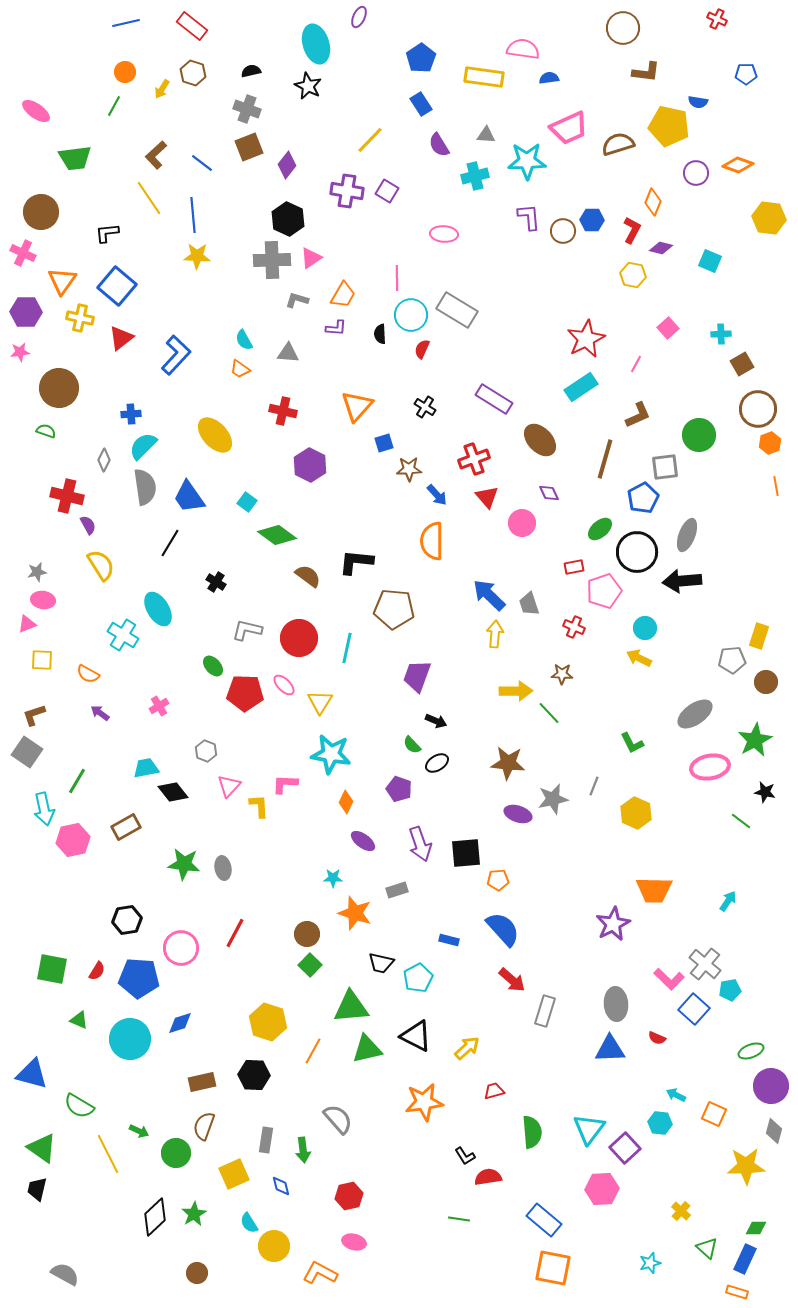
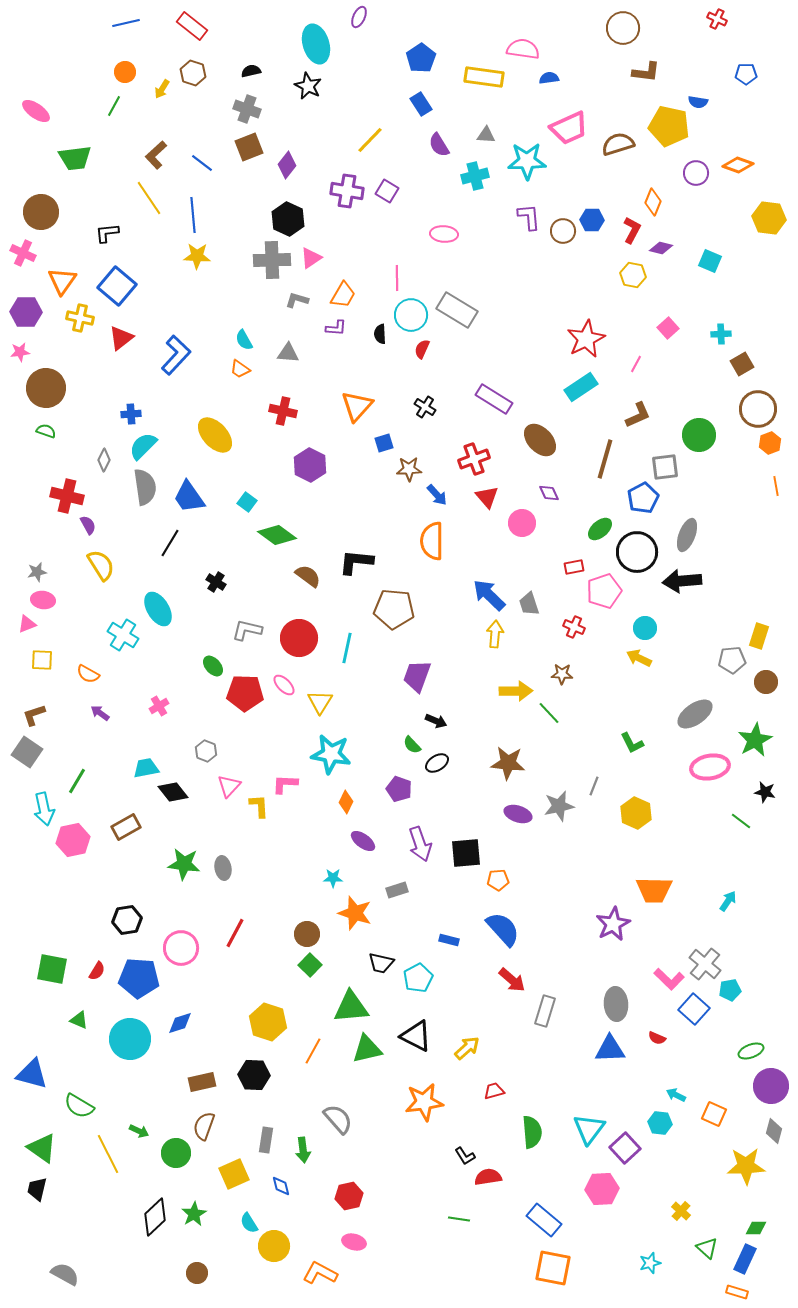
brown circle at (59, 388): moved 13 px left
gray star at (553, 799): moved 6 px right, 7 px down
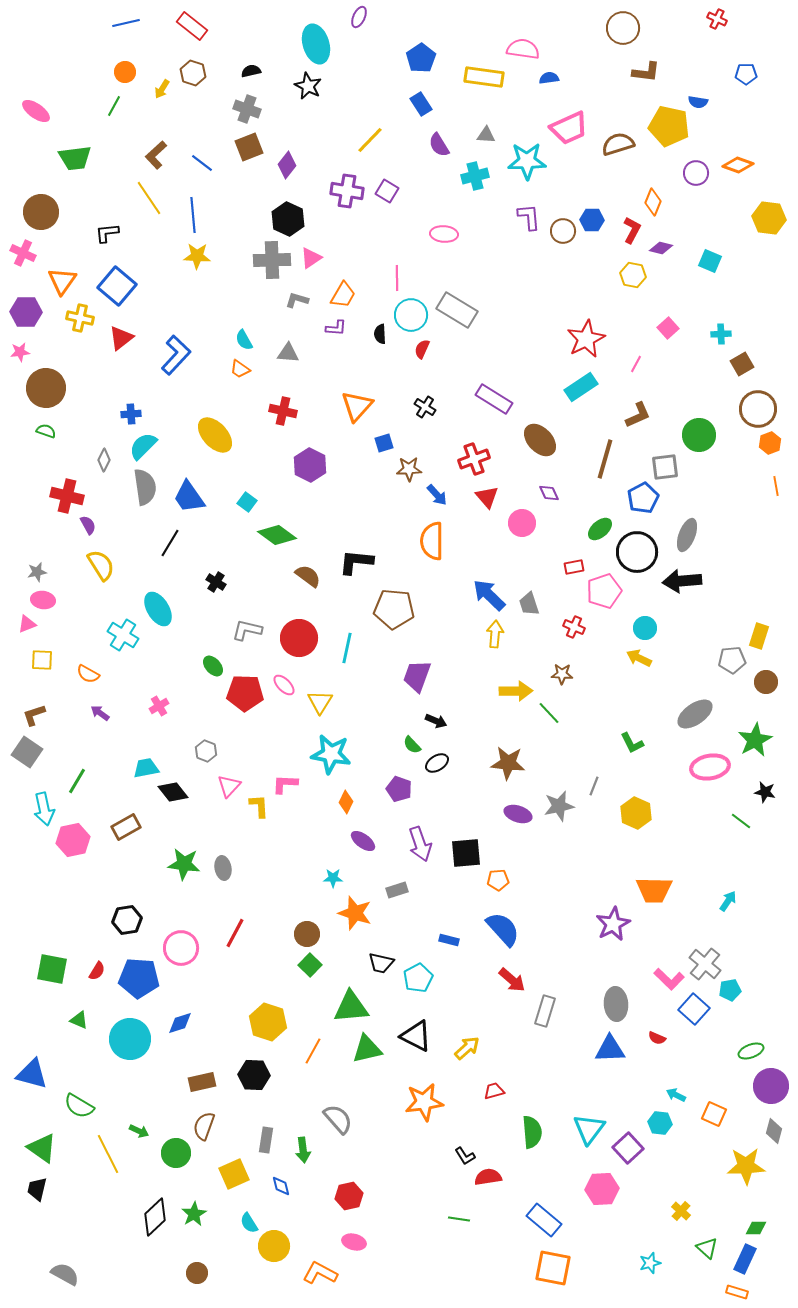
purple square at (625, 1148): moved 3 px right
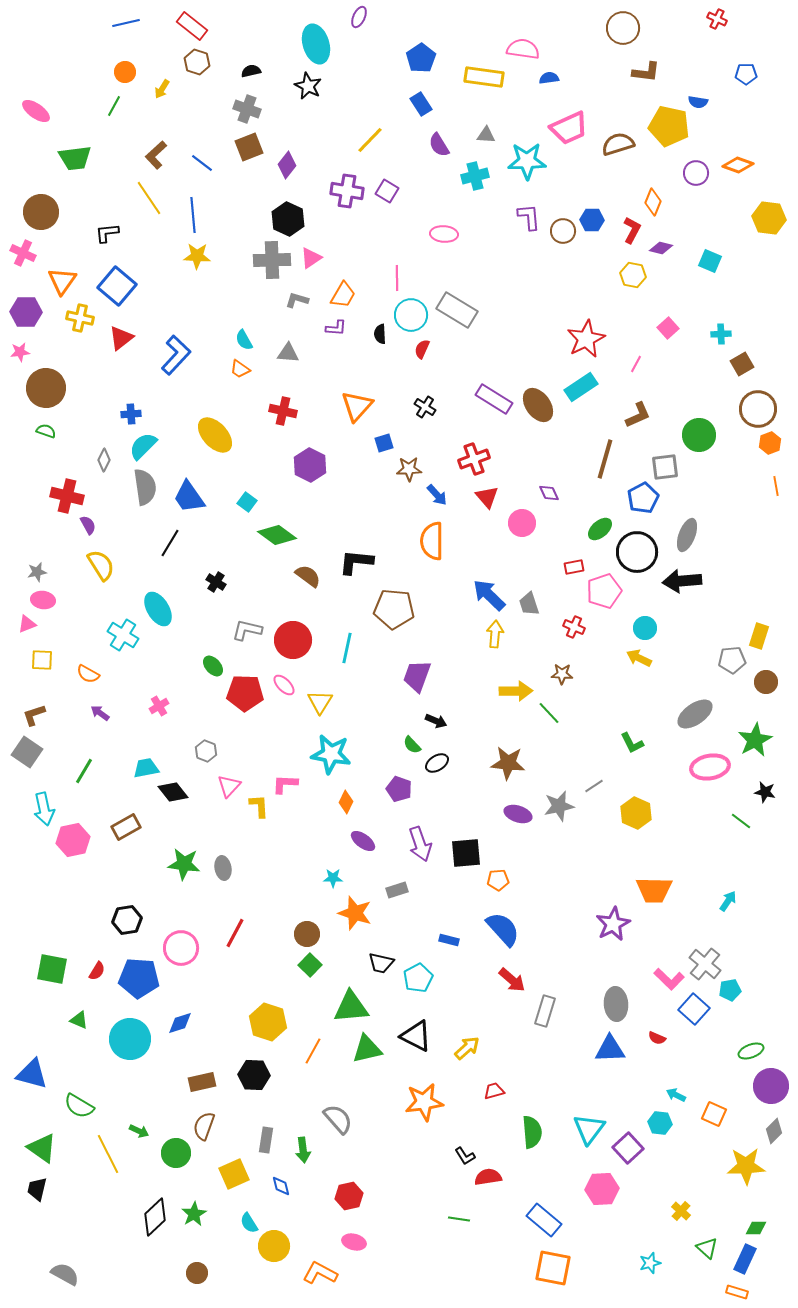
brown hexagon at (193, 73): moved 4 px right, 11 px up
brown ellipse at (540, 440): moved 2 px left, 35 px up; rotated 8 degrees clockwise
red circle at (299, 638): moved 6 px left, 2 px down
green line at (77, 781): moved 7 px right, 10 px up
gray line at (594, 786): rotated 36 degrees clockwise
gray diamond at (774, 1131): rotated 30 degrees clockwise
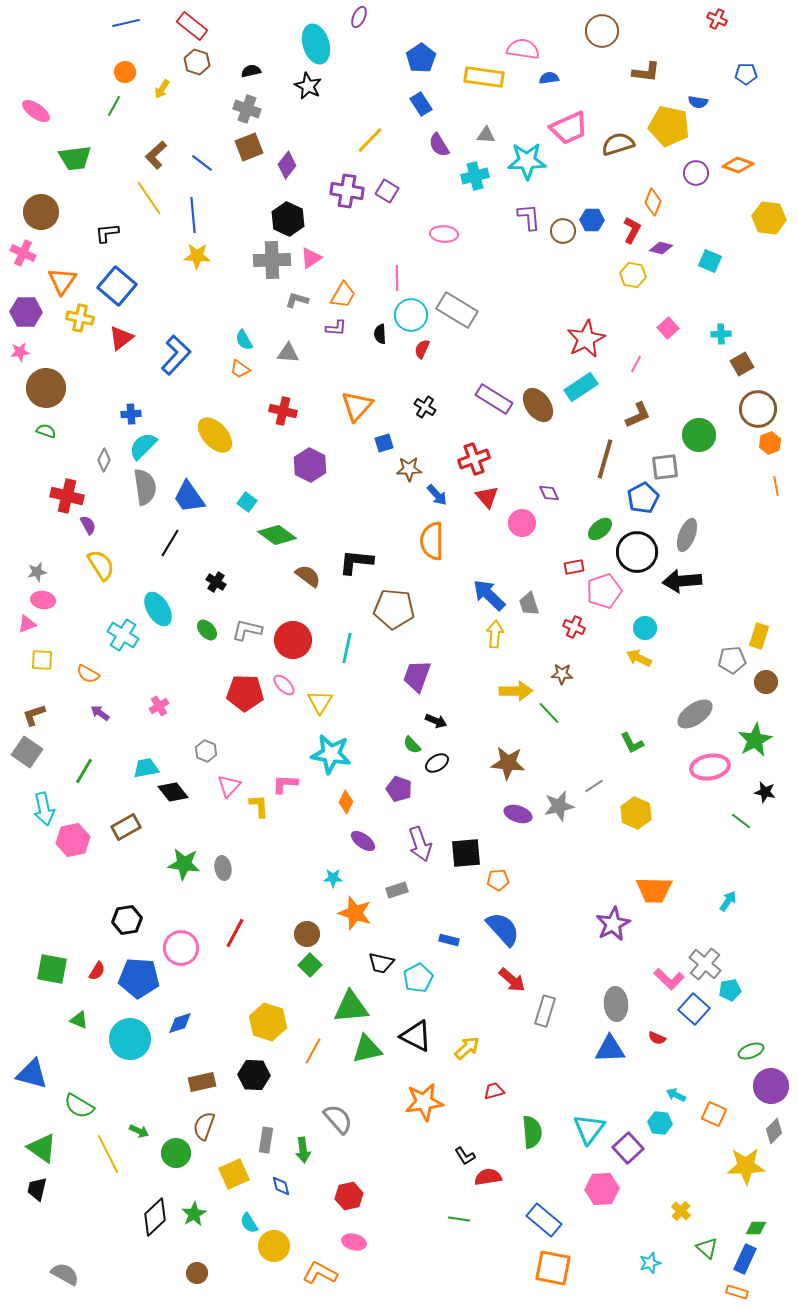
brown circle at (623, 28): moved 21 px left, 3 px down
green ellipse at (213, 666): moved 6 px left, 36 px up
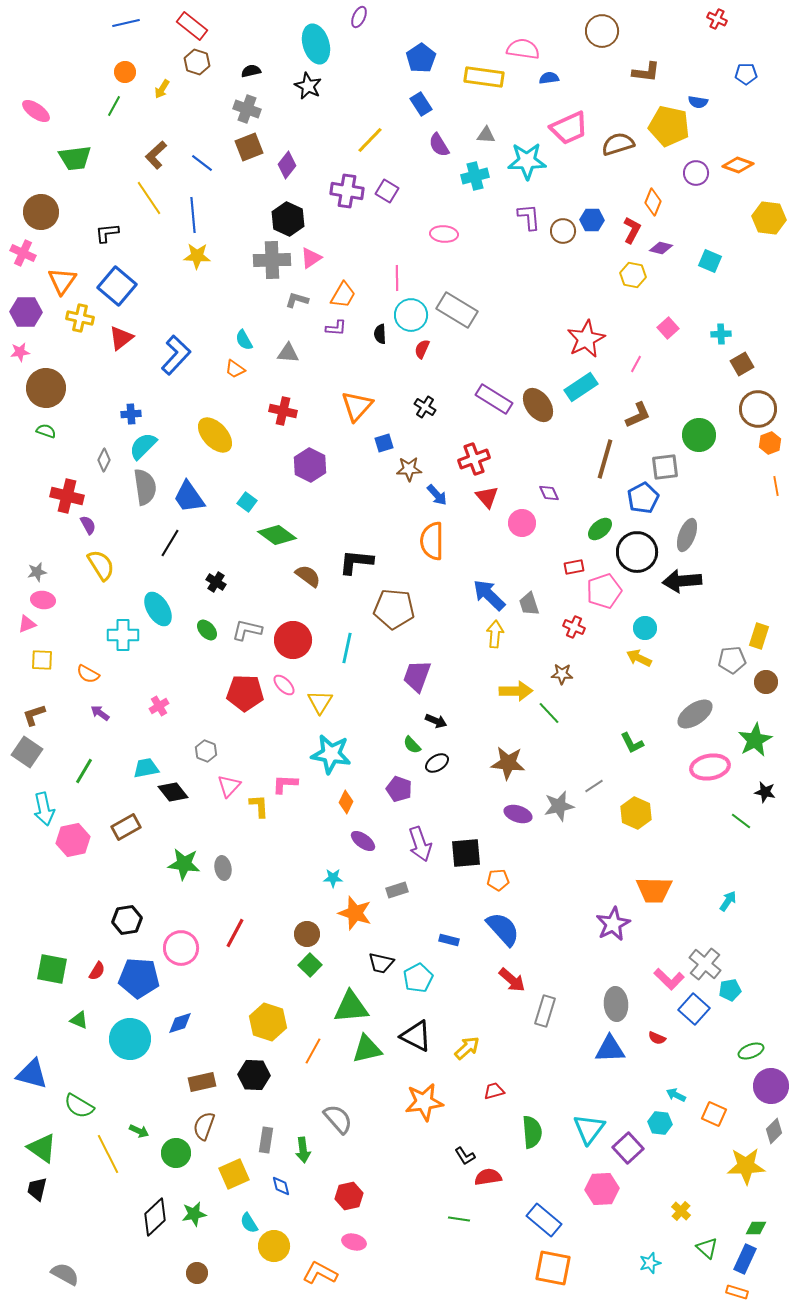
orange trapezoid at (240, 369): moved 5 px left
cyan cross at (123, 635): rotated 32 degrees counterclockwise
green star at (194, 1214): rotated 20 degrees clockwise
